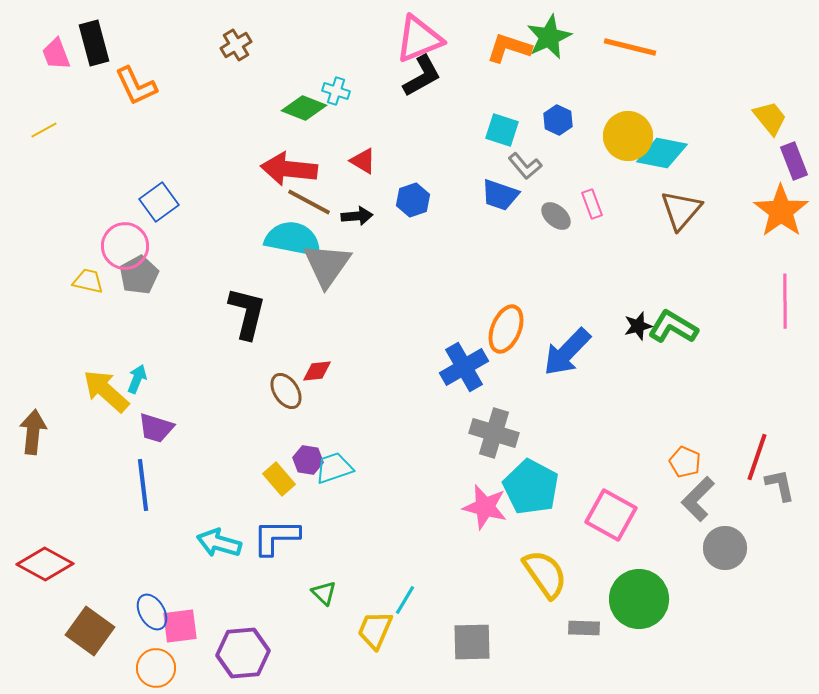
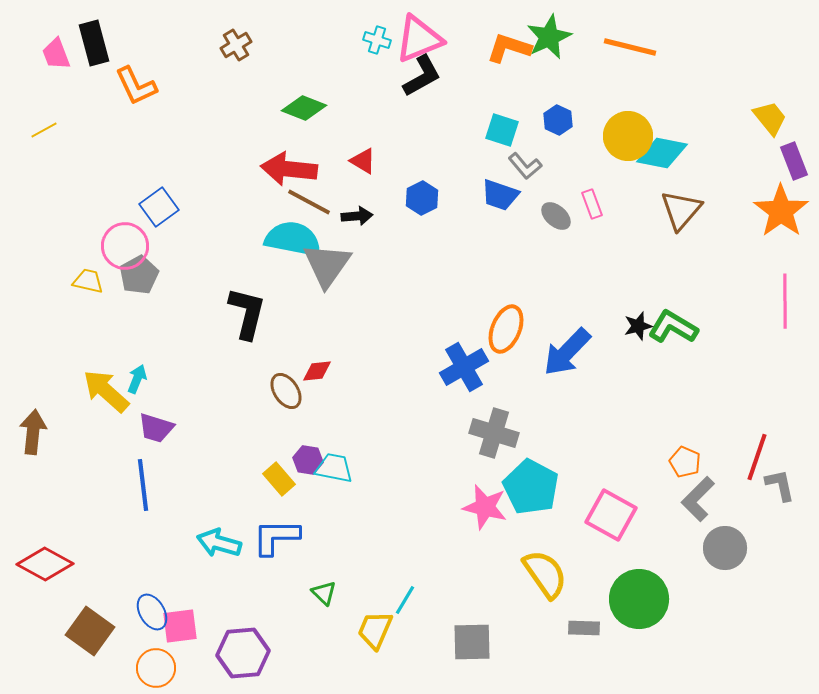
cyan cross at (336, 91): moved 41 px right, 51 px up
blue hexagon at (413, 200): moved 9 px right, 2 px up; rotated 8 degrees counterclockwise
blue square at (159, 202): moved 5 px down
cyan trapezoid at (334, 468): rotated 30 degrees clockwise
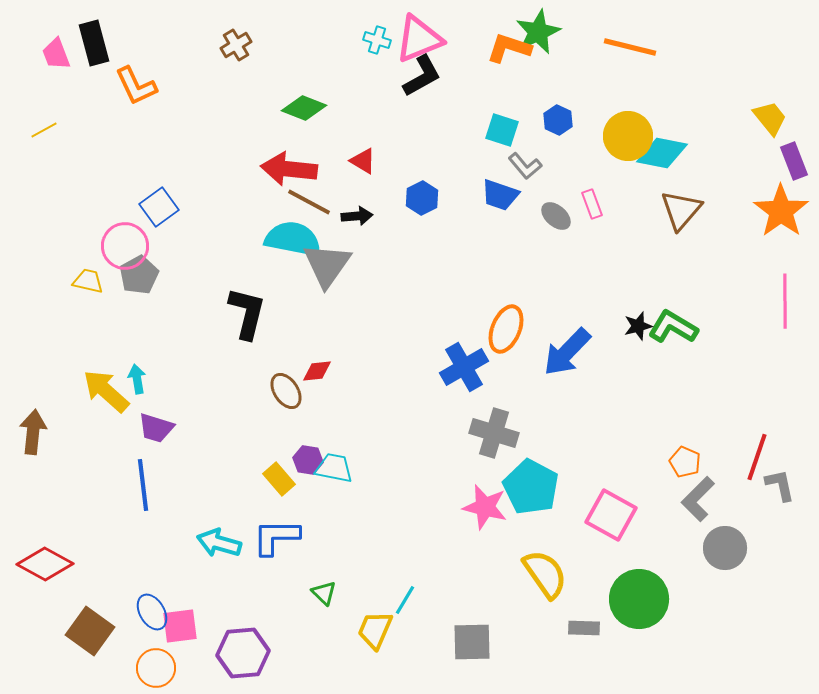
green star at (549, 37): moved 11 px left, 5 px up
cyan arrow at (137, 379): rotated 32 degrees counterclockwise
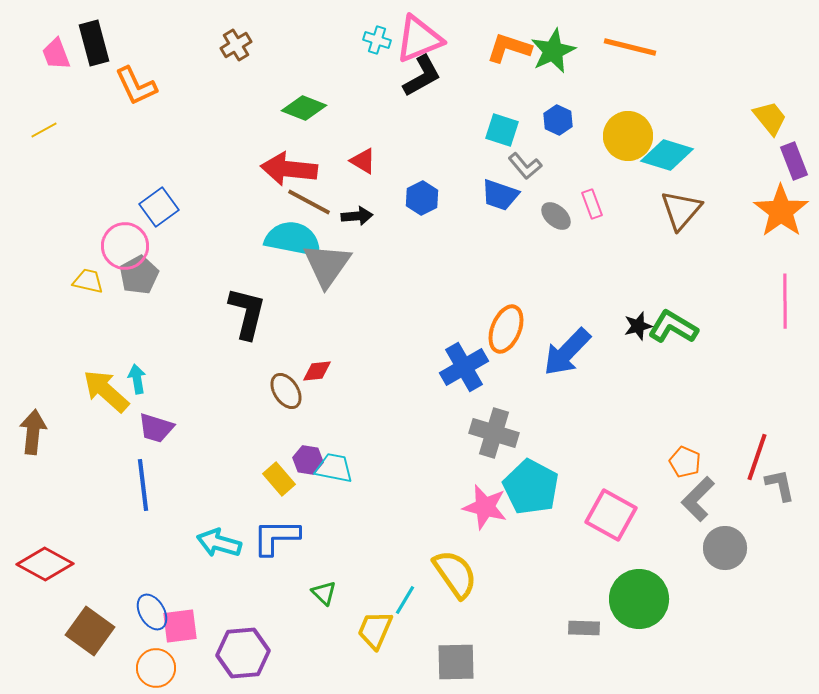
green star at (538, 32): moved 15 px right, 19 px down
cyan diamond at (662, 153): moved 5 px right, 2 px down; rotated 6 degrees clockwise
yellow semicircle at (545, 574): moved 90 px left
gray square at (472, 642): moved 16 px left, 20 px down
